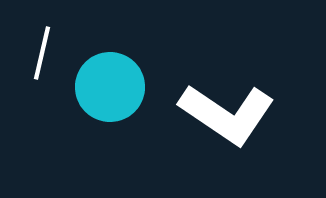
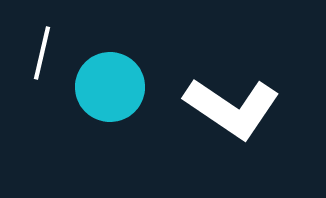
white L-shape: moved 5 px right, 6 px up
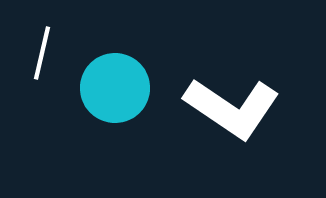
cyan circle: moved 5 px right, 1 px down
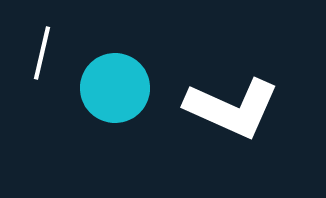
white L-shape: rotated 10 degrees counterclockwise
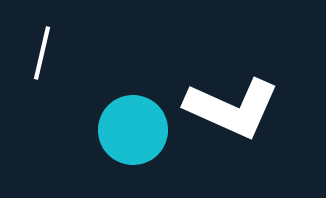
cyan circle: moved 18 px right, 42 px down
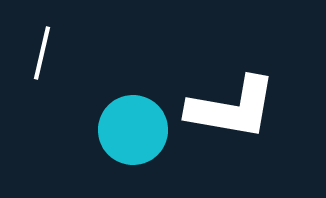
white L-shape: rotated 14 degrees counterclockwise
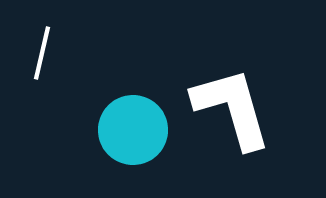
white L-shape: rotated 116 degrees counterclockwise
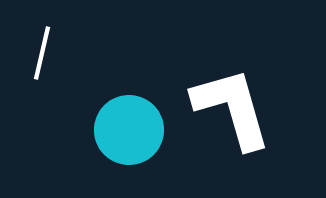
cyan circle: moved 4 px left
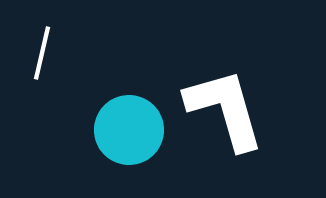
white L-shape: moved 7 px left, 1 px down
